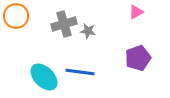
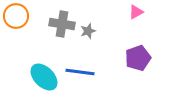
gray cross: moved 2 px left; rotated 25 degrees clockwise
gray star: rotated 28 degrees counterclockwise
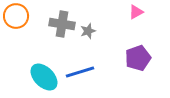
blue line: rotated 24 degrees counterclockwise
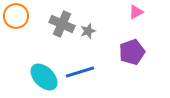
gray cross: rotated 15 degrees clockwise
purple pentagon: moved 6 px left, 6 px up
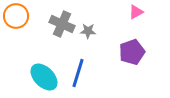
gray star: rotated 21 degrees clockwise
blue line: moved 2 px left, 1 px down; rotated 56 degrees counterclockwise
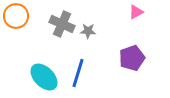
purple pentagon: moved 6 px down
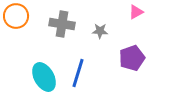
gray cross: rotated 15 degrees counterclockwise
gray star: moved 12 px right
cyan ellipse: rotated 16 degrees clockwise
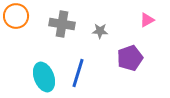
pink triangle: moved 11 px right, 8 px down
purple pentagon: moved 2 px left
cyan ellipse: rotated 8 degrees clockwise
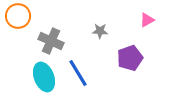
orange circle: moved 2 px right
gray cross: moved 11 px left, 17 px down; rotated 15 degrees clockwise
blue line: rotated 48 degrees counterclockwise
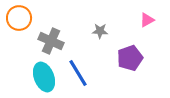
orange circle: moved 1 px right, 2 px down
